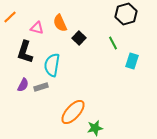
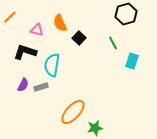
pink triangle: moved 2 px down
black L-shape: rotated 90 degrees clockwise
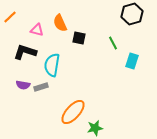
black hexagon: moved 6 px right
black square: rotated 32 degrees counterclockwise
purple semicircle: rotated 72 degrees clockwise
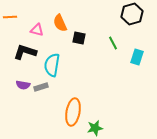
orange line: rotated 40 degrees clockwise
cyan rectangle: moved 5 px right, 4 px up
orange ellipse: rotated 32 degrees counterclockwise
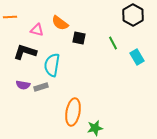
black hexagon: moved 1 px right, 1 px down; rotated 15 degrees counterclockwise
orange semicircle: rotated 30 degrees counterclockwise
cyan rectangle: rotated 49 degrees counterclockwise
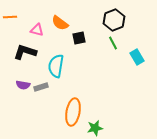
black hexagon: moved 19 px left, 5 px down; rotated 10 degrees clockwise
black square: rotated 24 degrees counterclockwise
cyan semicircle: moved 4 px right, 1 px down
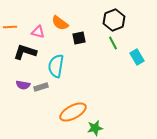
orange line: moved 10 px down
pink triangle: moved 1 px right, 2 px down
orange ellipse: rotated 52 degrees clockwise
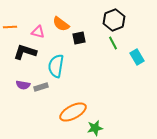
orange semicircle: moved 1 px right, 1 px down
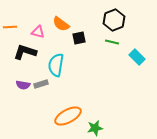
green line: moved 1 px left, 1 px up; rotated 48 degrees counterclockwise
cyan rectangle: rotated 14 degrees counterclockwise
cyan semicircle: moved 1 px up
gray rectangle: moved 3 px up
orange ellipse: moved 5 px left, 4 px down
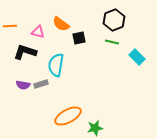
orange line: moved 1 px up
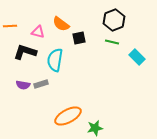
cyan semicircle: moved 1 px left, 5 px up
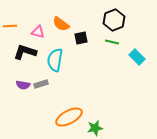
black square: moved 2 px right
orange ellipse: moved 1 px right, 1 px down
